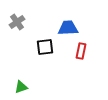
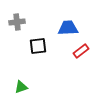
gray cross: rotated 28 degrees clockwise
black square: moved 7 px left, 1 px up
red rectangle: rotated 42 degrees clockwise
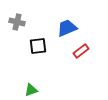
gray cross: rotated 21 degrees clockwise
blue trapezoid: moved 1 px left; rotated 20 degrees counterclockwise
green triangle: moved 10 px right, 3 px down
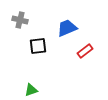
gray cross: moved 3 px right, 2 px up
red rectangle: moved 4 px right
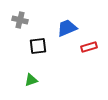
red rectangle: moved 4 px right, 4 px up; rotated 21 degrees clockwise
green triangle: moved 10 px up
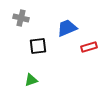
gray cross: moved 1 px right, 2 px up
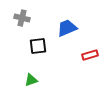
gray cross: moved 1 px right
red rectangle: moved 1 px right, 8 px down
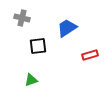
blue trapezoid: rotated 10 degrees counterclockwise
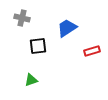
red rectangle: moved 2 px right, 4 px up
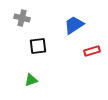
blue trapezoid: moved 7 px right, 3 px up
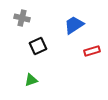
black square: rotated 18 degrees counterclockwise
